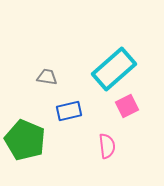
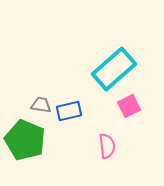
gray trapezoid: moved 6 px left, 28 px down
pink square: moved 2 px right
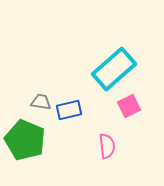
gray trapezoid: moved 3 px up
blue rectangle: moved 1 px up
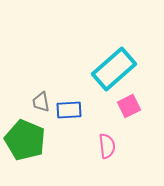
gray trapezoid: rotated 110 degrees counterclockwise
blue rectangle: rotated 10 degrees clockwise
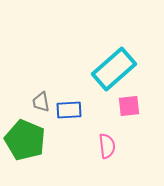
pink square: rotated 20 degrees clockwise
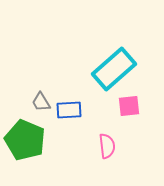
gray trapezoid: rotated 20 degrees counterclockwise
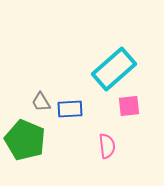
blue rectangle: moved 1 px right, 1 px up
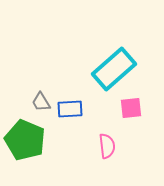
pink square: moved 2 px right, 2 px down
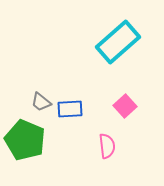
cyan rectangle: moved 4 px right, 27 px up
gray trapezoid: rotated 20 degrees counterclockwise
pink square: moved 6 px left, 2 px up; rotated 35 degrees counterclockwise
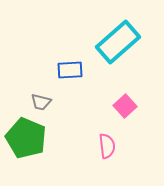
gray trapezoid: rotated 25 degrees counterclockwise
blue rectangle: moved 39 px up
green pentagon: moved 1 px right, 2 px up
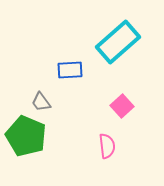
gray trapezoid: rotated 40 degrees clockwise
pink square: moved 3 px left
green pentagon: moved 2 px up
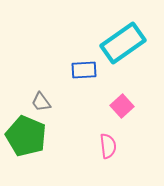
cyan rectangle: moved 5 px right, 1 px down; rotated 6 degrees clockwise
blue rectangle: moved 14 px right
pink semicircle: moved 1 px right
